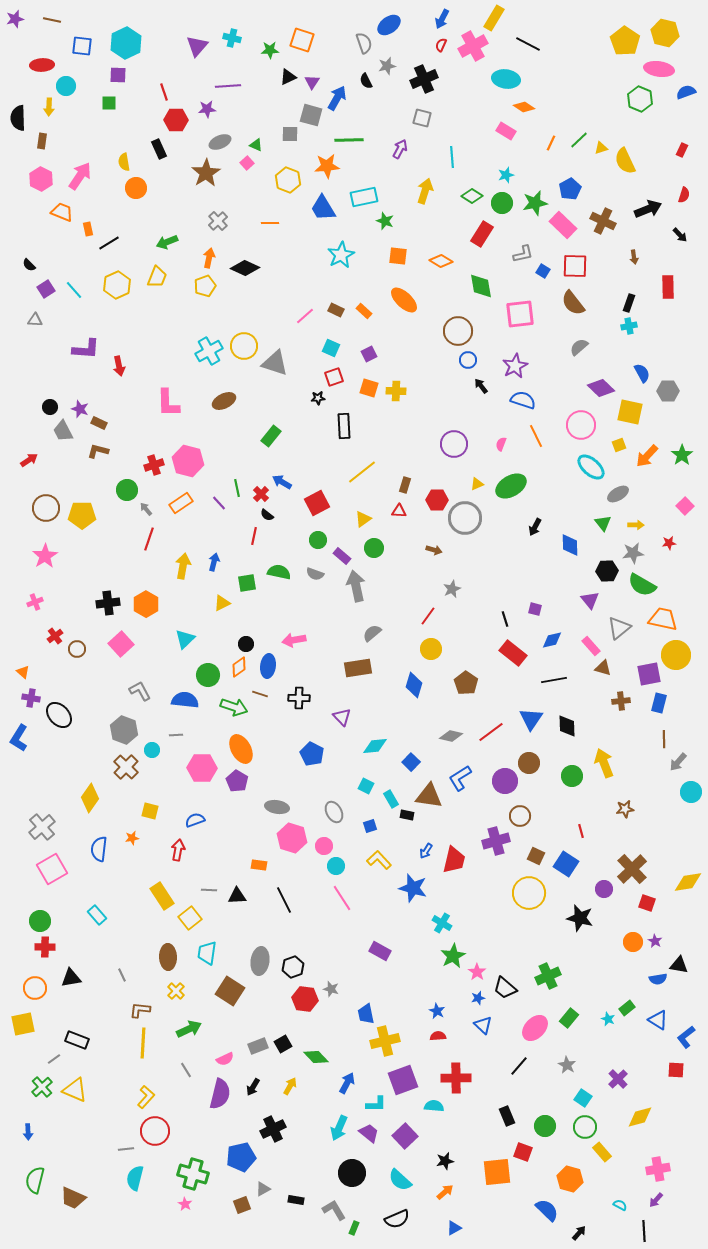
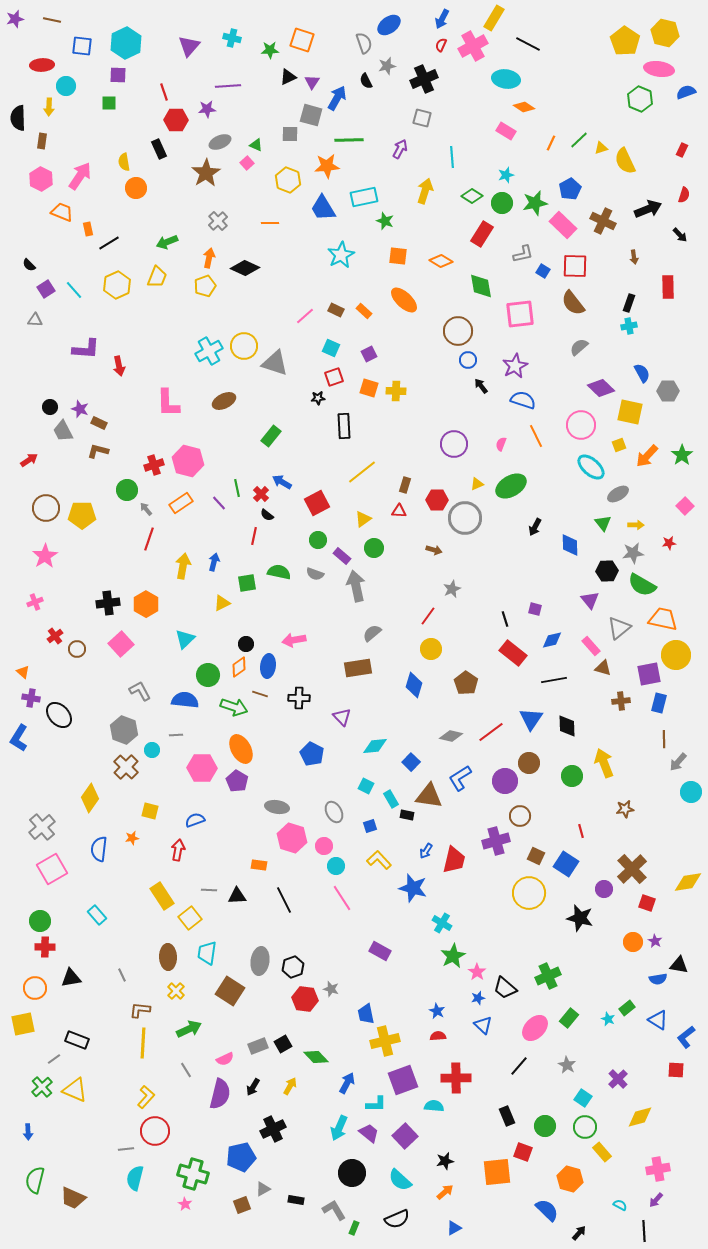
purple triangle at (197, 46): moved 8 px left
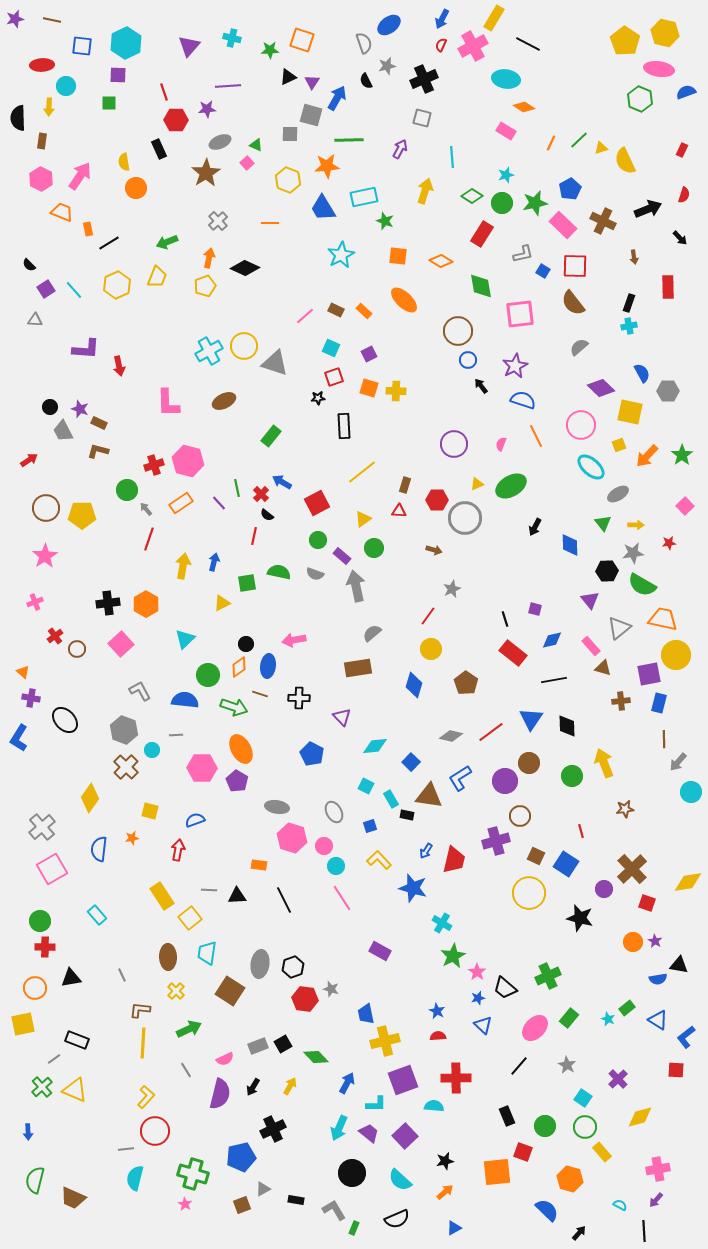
black arrow at (680, 235): moved 3 px down
black ellipse at (59, 715): moved 6 px right, 5 px down
gray ellipse at (260, 961): moved 3 px down
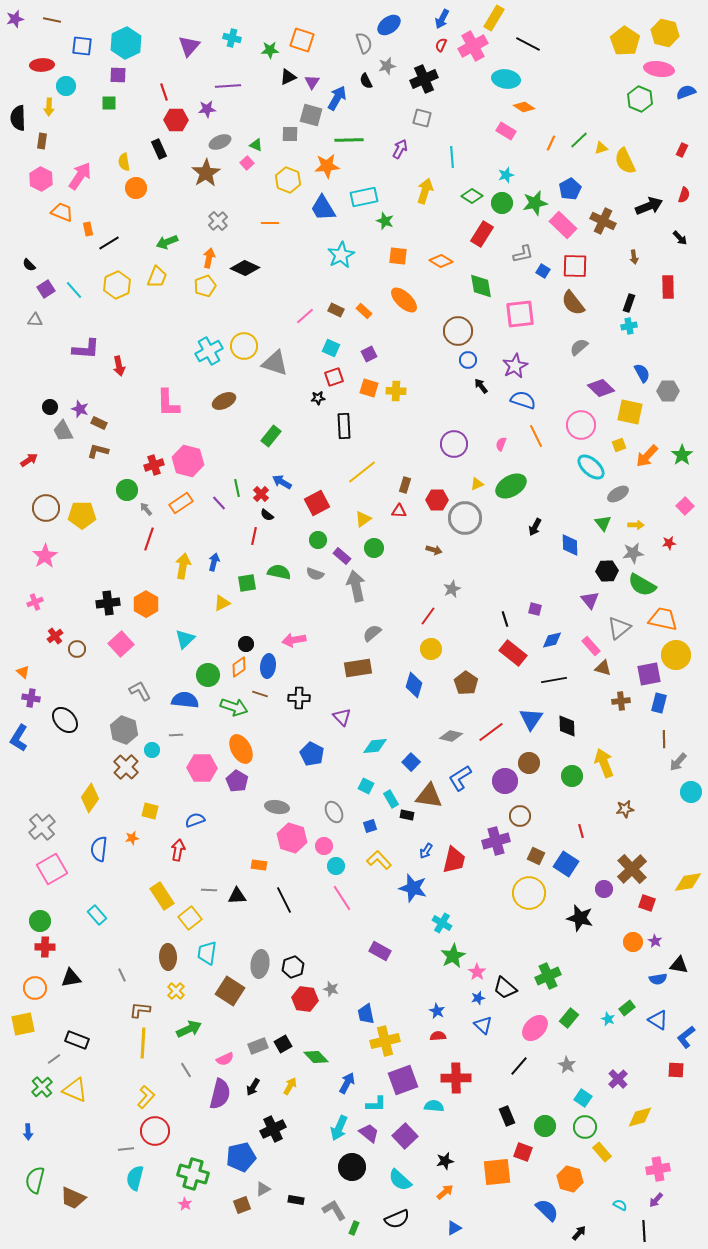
black arrow at (648, 209): moved 1 px right, 3 px up
black circle at (352, 1173): moved 6 px up
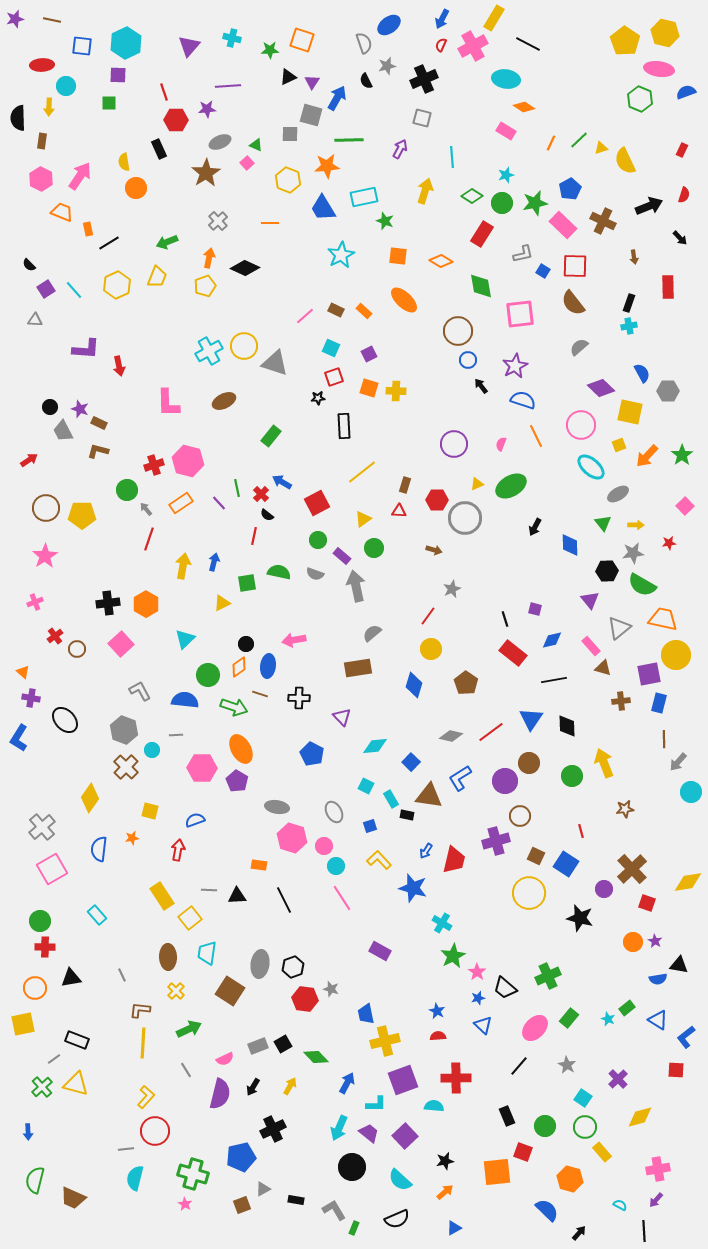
yellow triangle at (75, 1090): moved 1 px right, 6 px up; rotated 8 degrees counterclockwise
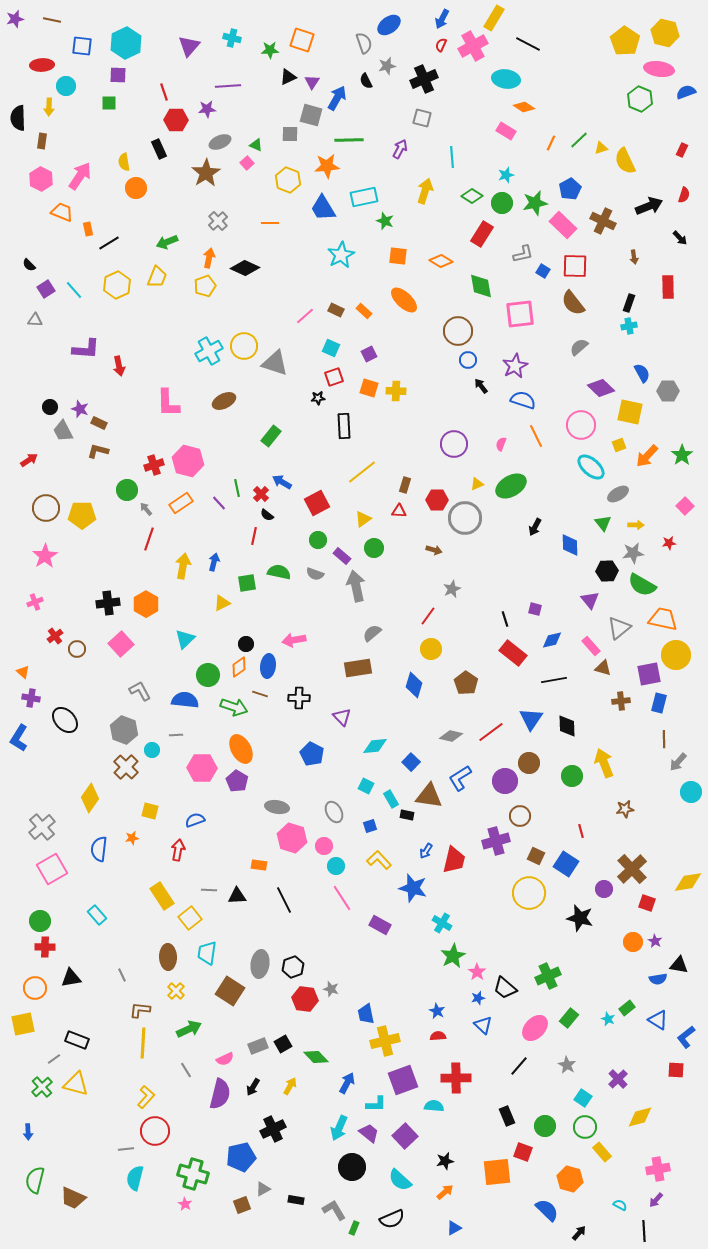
purple rectangle at (380, 951): moved 26 px up
black semicircle at (397, 1219): moved 5 px left
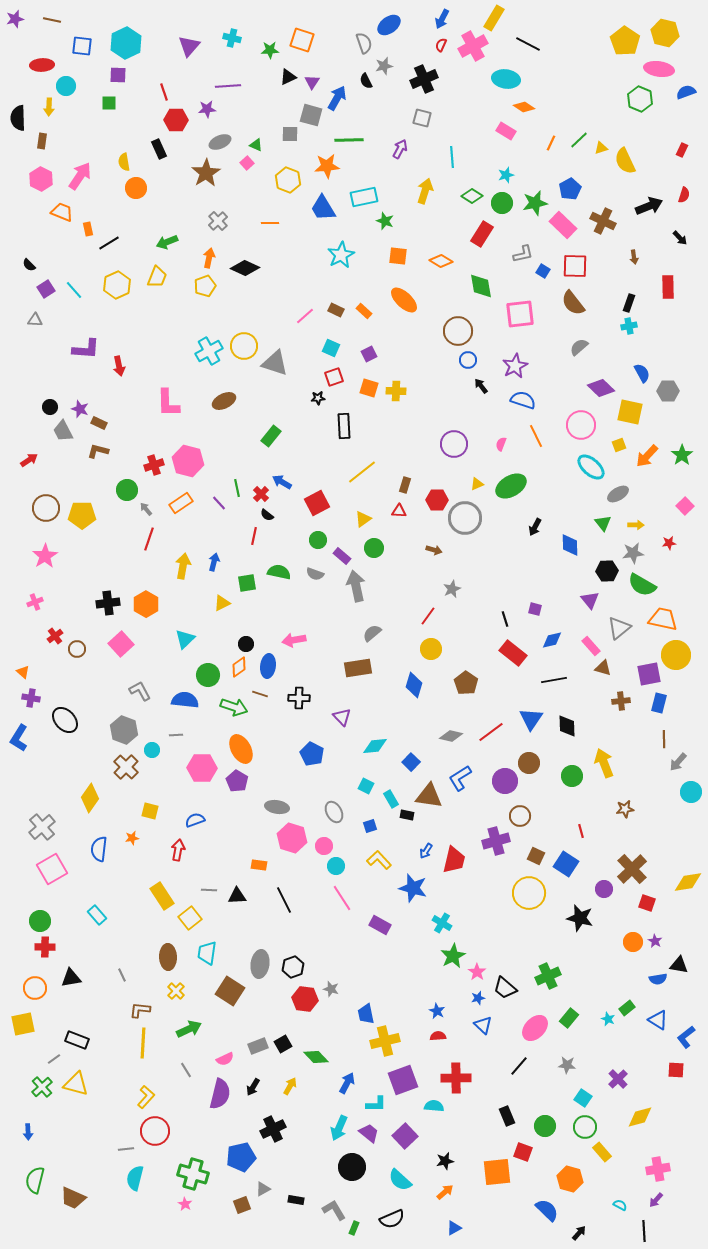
gray star at (387, 66): moved 3 px left
gray star at (567, 1065): rotated 24 degrees counterclockwise
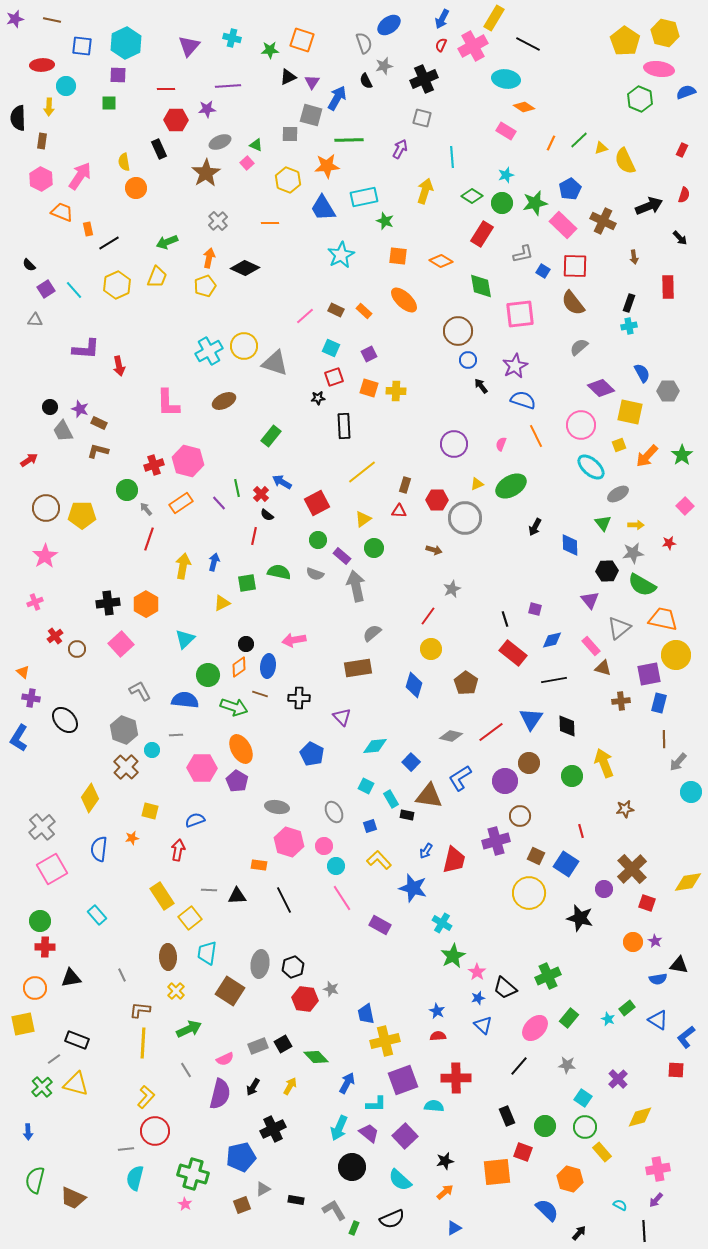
red line at (164, 92): moved 2 px right, 3 px up; rotated 72 degrees counterclockwise
pink hexagon at (292, 838): moved 3 px left, 4 px down
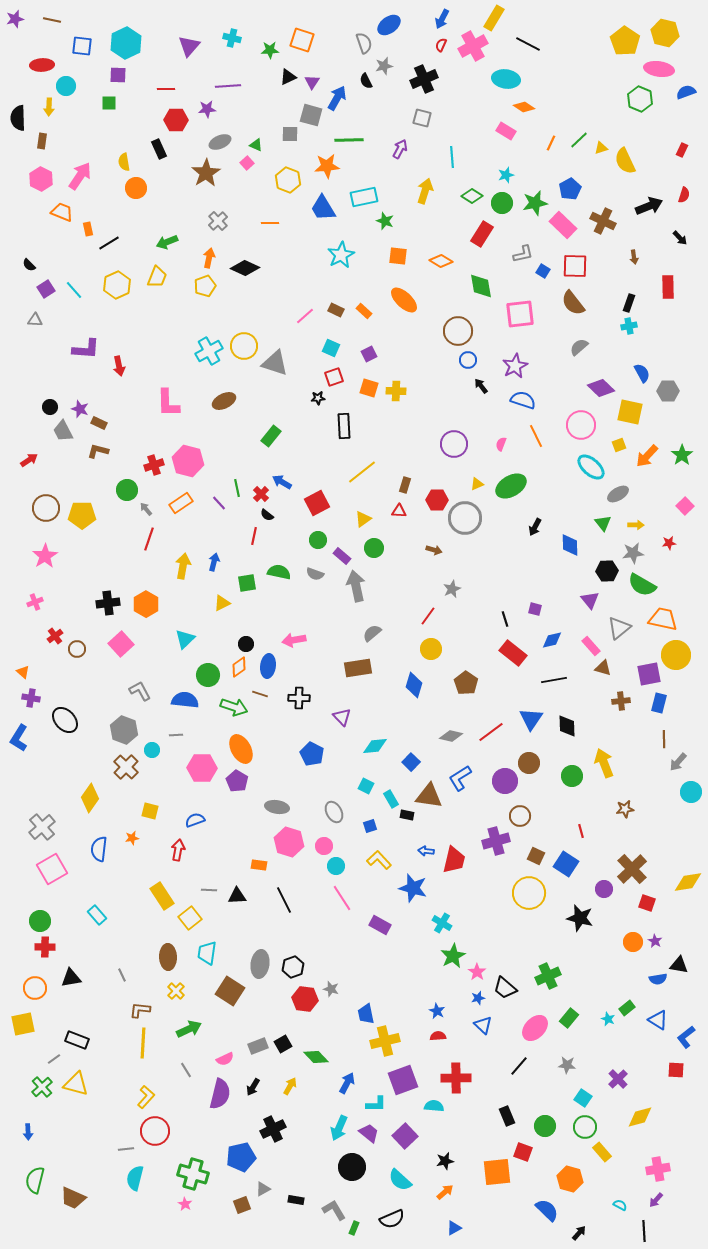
blue arrow at (426, 851): rotated 63 degrees clockwise
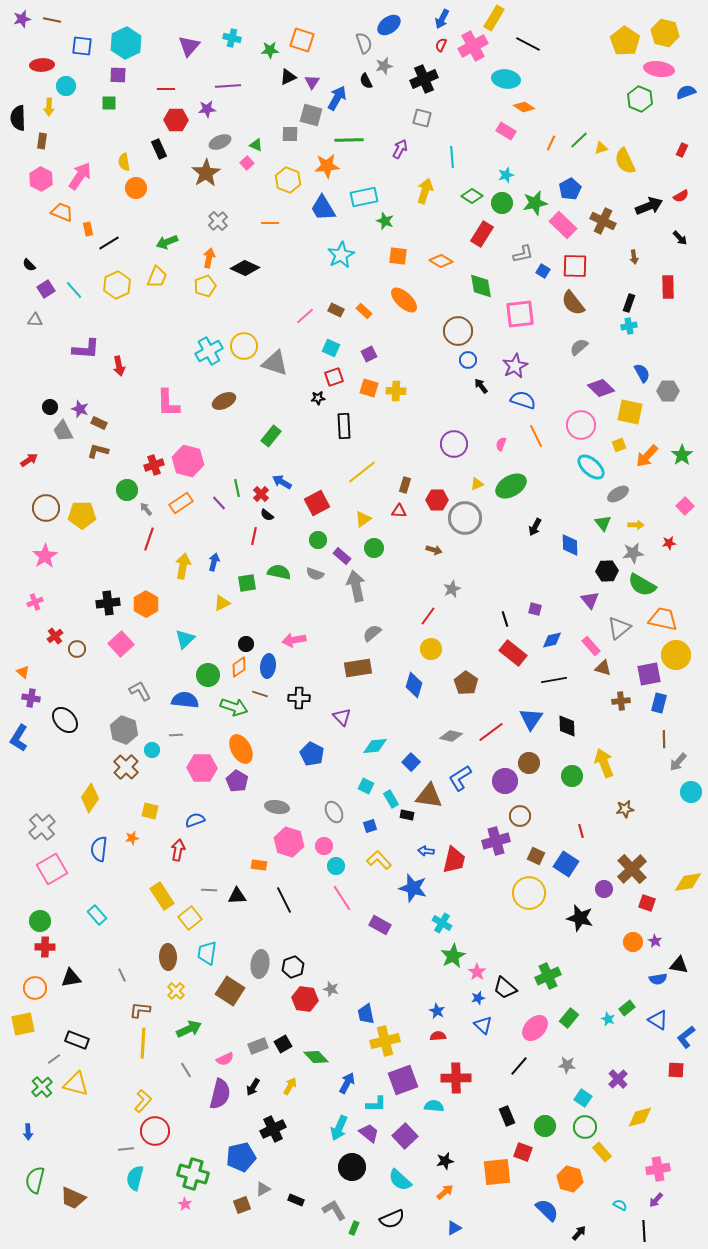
purple star at (15, 19): moved 7 px right
red semicircle at (684, 195): moved 3 px left, 1 px down; rotated 42 degrees clockwise
yellow L-shape at (146, 1097): moved 3 px left, 4 px down
black rectangle at (296, 1200): rotated 14 degrees clockwise
